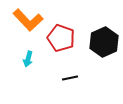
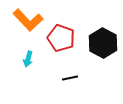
black hexagon: moved 1 px left, 1 px down; rotated 8 degrees counterclockwise
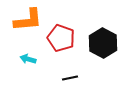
orange L-shape: rotated 52 degrees counterclockwise
cyan arrow: rotated 91 degrees clockwise
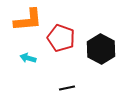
black hexagon: moved 2 px left, 6 px down
cyan arrow: moved 1 px up
black line: moved 3 px left, 10 px down
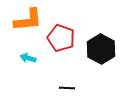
black line: rotated 14 degrees clockwise
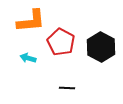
orange L-shape: moved 3 px right, 1 px down
red pentagon: moved 4 px down; rotated 8 degrees clockwise
black hexagon: moved 2 px up
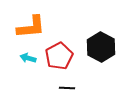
orange L-shape: moved 6 px down
red pentagon: moved 2 px left, 14 px down; rotated 16 degrees clockwise
